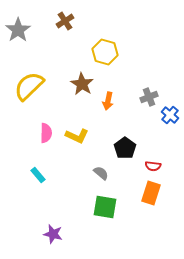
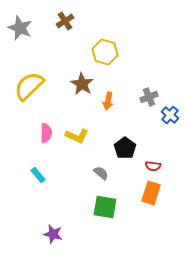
gray star: moved 2 px right, 2 px up; rotated 15 degrees counterclockwise
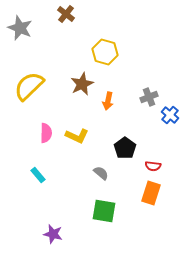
brown cross: moved 1 px right, 7 px up; rotated 18 degrees counterclockwise
brown star: rotated 15 degrees clockwise
green square: moved 1 px left, 4 px down
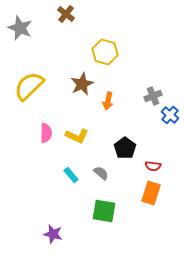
gray cross: moved 4 px right, 1 px up
cyan rectangle: moved 33 px right
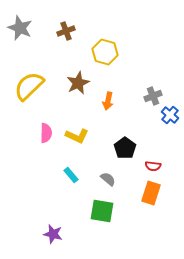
brown cross: moved 17 px down; rotated 30 degrees clockwise
brown star: moved 4 px left, 1 px up
gray semicircle: moved 7 px right, 6 px down
green square: moved 2 px left
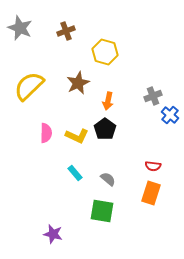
black pentagon: moved 20 px left, 19 px up
cyan rectangle: moved 4 px right, 2 px up
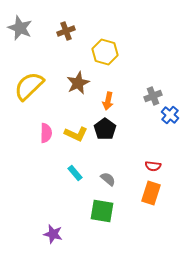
yellow L-shape: moved 1 px left, 2 px up
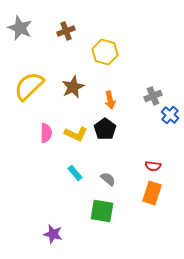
brown star: moved 5 px left, 4 px down
orange arrow: moved 2 px right, 1 px up; rotated 24 degrees counterclockwise
orange rectangle: moved 1 px right
